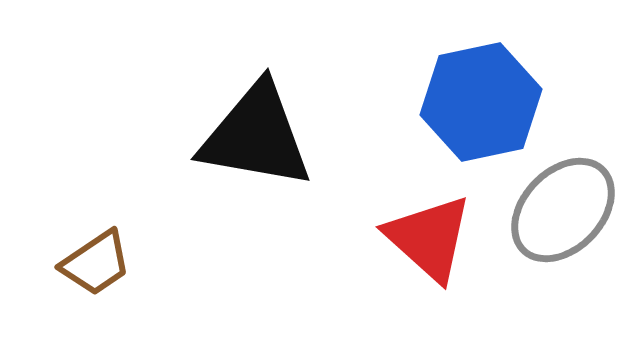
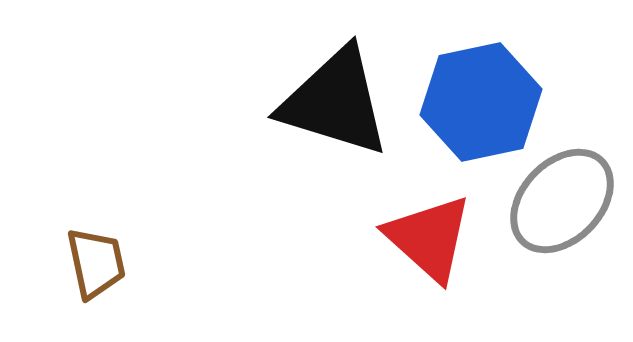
black triangle: moved 79 px right, 34 px up; rotated 7 degrees clockwise
gray ellipse: moved 1 px left, 9 px up
brown trapezoid: rotated 68 degrees counterclockwise
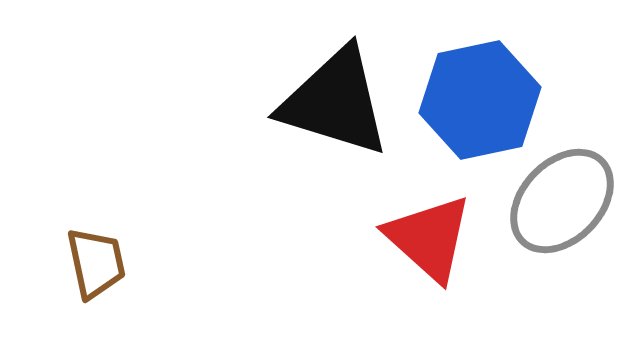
blue hexagon: moved 1 px left, 2 px up
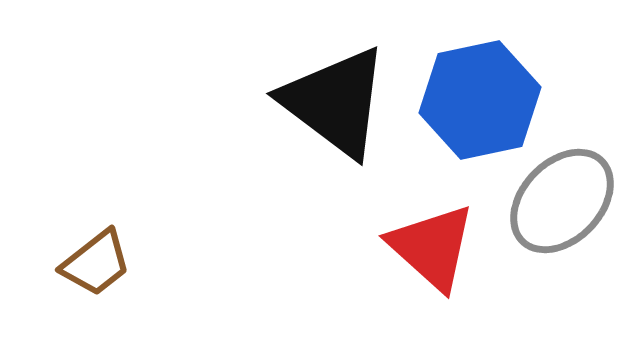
black triangle: rotated 20 degrees clockwise
red triangle: moved 3 px right, 9 px down
brown trapezoid: rotated 64 degrees clockwise
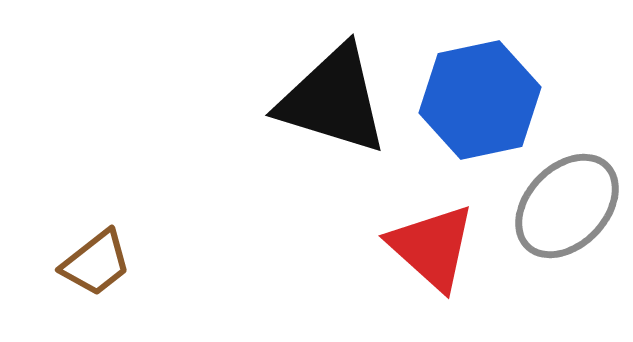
black triangle: moved 2 px left, 2 px up; rotated 20 degrees counterclockwise
gray ellipse: moved 5 px right, 5 px down
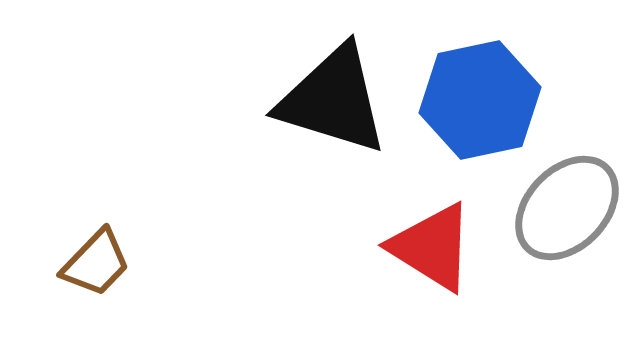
gray ellipse: moved 2 px down
red triangle: rotated 10 degrees counterclockwise
brown trapezoid: rotated 8 degrees counterclockwise
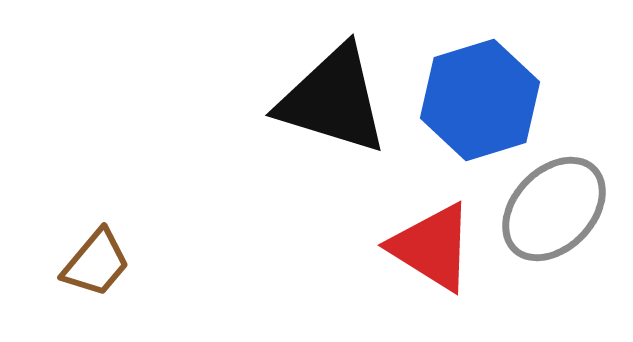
blue hexagon: rotated 5 degrees counterclockwise
gray ellipse: moved 13 px left, 1 px down
brown trapezoid: rotated 4 degrees counterclockwise
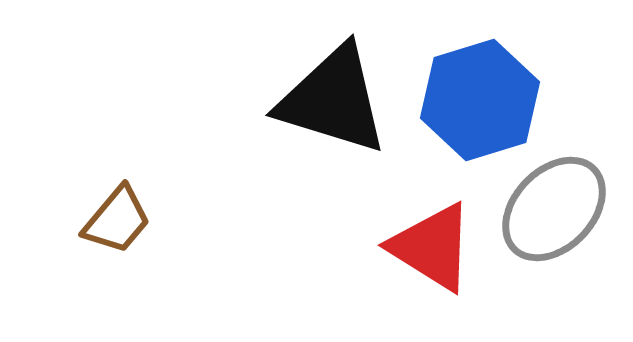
brown trapezoid: moved 21 px right, 43 px up
